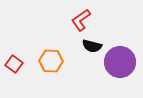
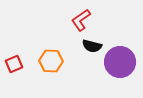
red square: rotated 30 degrees clockwise
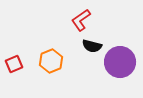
orange hexagon: rotated 25 degrees counterclockwise
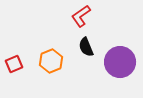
red L-shape: moved 4 px up
black semicircle: moved 6 px left, 1 px down; rotated 54 degrees clockwise
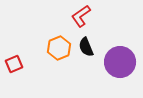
orange hexagon: moved 8 px right, 13 px up
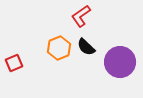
black semicircle: rotated 24 degrees counterclockwise
red square: moved 1 px up
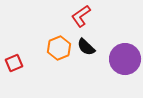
purple circle: moved 5 px right, 3 px up
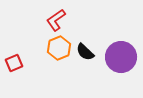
red L-shape: moved 25 px left, 4 px down
black semicircle: moved 1 px left, 5 px down
purple circle: moved 4 px left, 2 px up
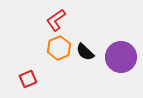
red square: moved 14 px right, 16 px down
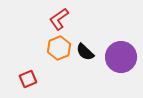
red L-shape: moved 3 px right, 1 px up
